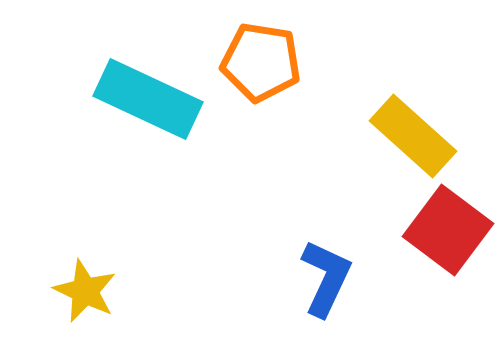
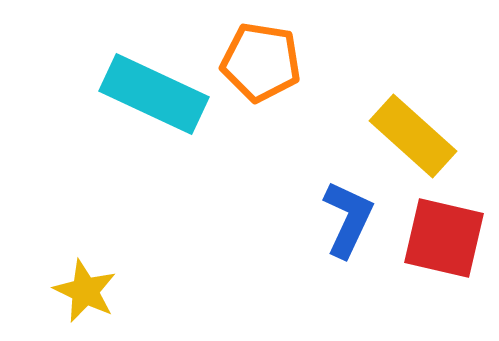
cyan rectangle: moved 6 px right, 5 px up
red square: moved 4 px left, 8 px down; rotated 24 degrees counterclockwise
blue L-shape: moved 22 px right, 59 px up
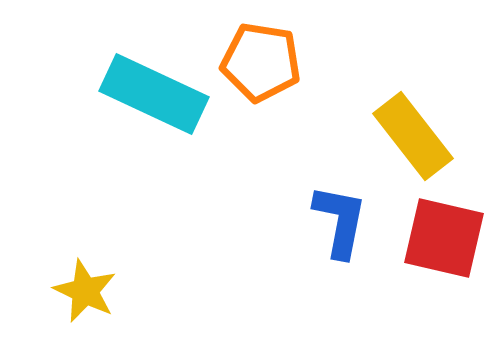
yellow rectangle: rotated 10 degrees clockwise
blue L-shape: moved 8 px left, 2 px down; rotated 14 degrees counterclockwise
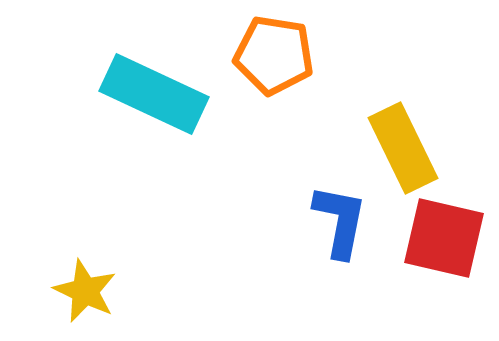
orange pentagon: moved 13 px right, 7 px up
yellow rectangle: moved 10 px left, 12 px down; rotated 12 degrees clockwise
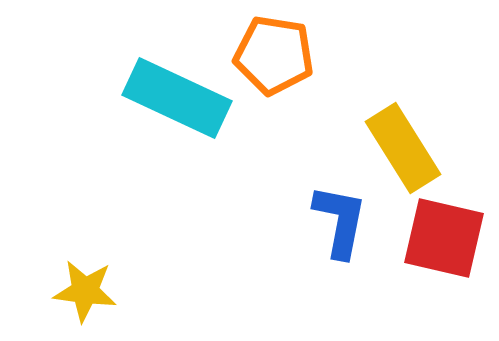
cyan rectangle: moved 23 px right, 4 px down
yellow rectangle: rotated 6 degrees counterclockwise
yellow star: rotated 18 degrees counterclockwise
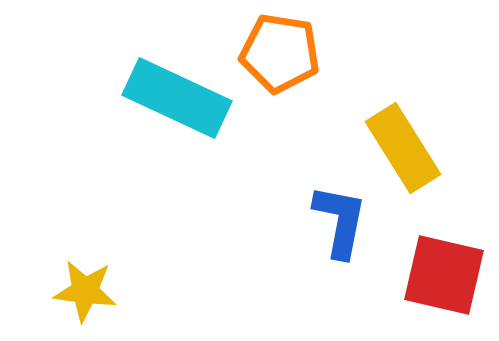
orange pentagon: moved 6 px right, 2 px up
red square: moved 37 px down
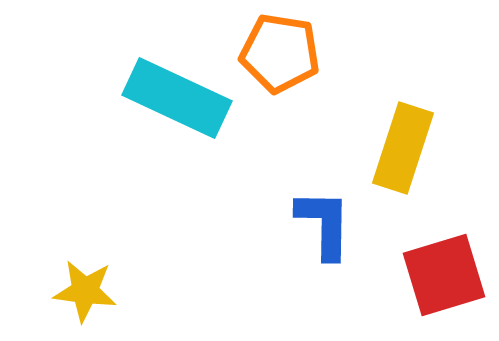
yellow rectangle: rotated 50 degrees clockwise
blue L-shape: moved 16 px left, 3 px down; rotated 10 degrees counterclockwise
red square: rotated 30 degrees counterclockwise
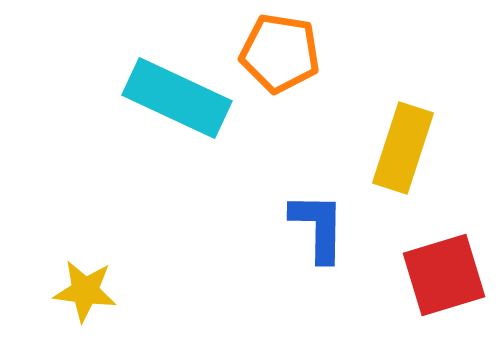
blue L-shape: moved 6 px left, 3 px down
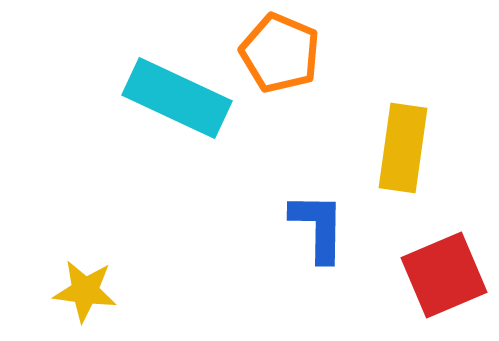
orange pentagon: rotated 14 degrees clockwise
yellow rectangle: rotated 10 degrees counterclockwise
red square: rotated 6 degrees counterclockwise
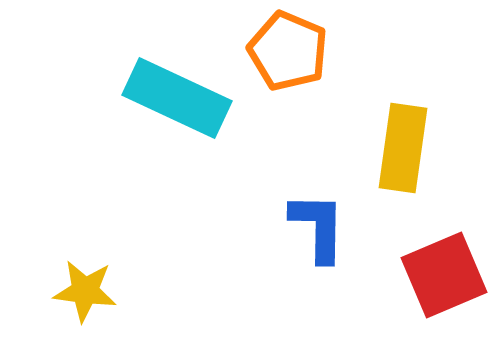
orange pentagon: moved 8 px right, 2 px up
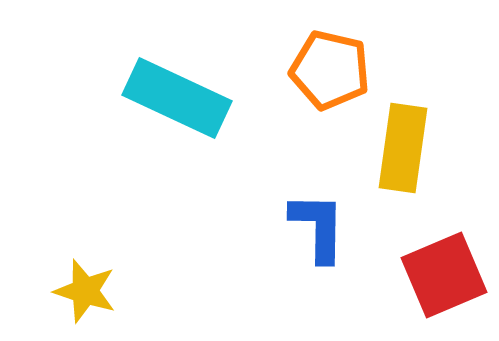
orange pentagon: moved 42 px right, 19 px down; rotated 10 degrees counterclockwise
yellow star: rotated 10 degrees clockwise
